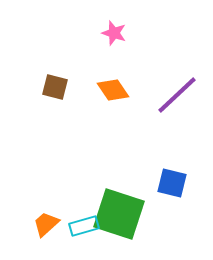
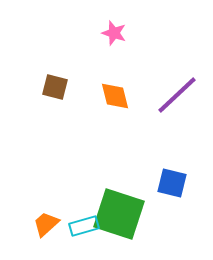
orange diamond: moved 2 px right, 6 px down; rotated 20 degrees clockwise
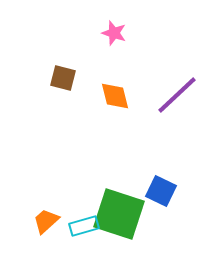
brown square: moved 8 px right, 9 px up
blue square: moved 11 px left, 8 px down; rotated 12 degrees clockwise
orange trapezoid: moved 3 px up
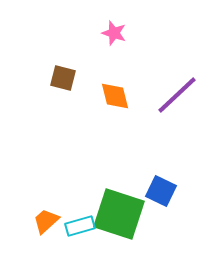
cyan rectangle: moved 4 px left
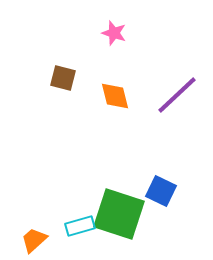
orange trapezoid: moved 12 px left, 19 px down
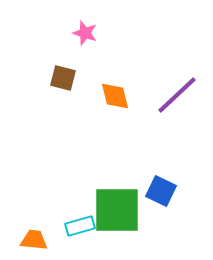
pink star: moved 29 px left
green square: moved 2 px left, 4 px up; rotated 18 degrees counterclockwise
orange trapezoid: rotated 48 degrees clockwise
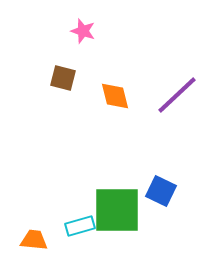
pink star: moved 2 px left, 2 px up
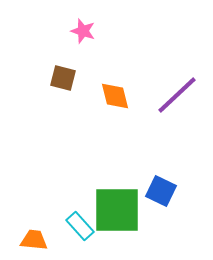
cyan rectangle: rotated 64 degrees clockwise
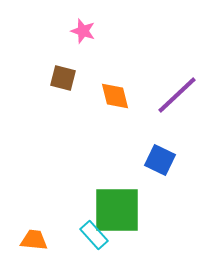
blue square: moved 1 px left, 31 px up
cyan rectangle: moved 14 px right, 9 px down
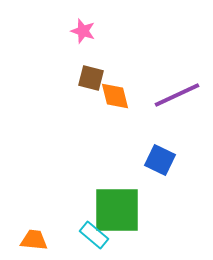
brown square: moved 28 px right
purple line: rotated 18 degrees clockwise
cyan rectangle: rotated 8 degrees counterclockwise
